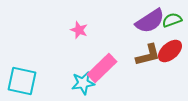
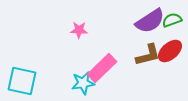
pink star: rotated 18 degrees counterclockwise
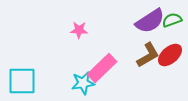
red ellipse: moved 4 px down
brown L-shape: rotated 16 degrees counterclockwise
cyan square: rotated 12 degrees counterclockwise
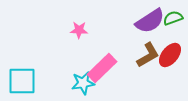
green semicircle: moved 1 px right, 2 px up
red ellipse: rotated 10 degrees counterclockwise
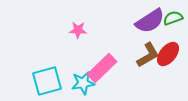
pink star: moved 1 px left
red ellipse: moved 2 px left, 1 px up
cyan square: moved 25 px right; rotated 16 degrees counterclockwise
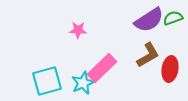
purple semicircle: moved 1 px left, 1 px up
red ellipse: moved 2 px right, 15 px down; rotated 30 degrees counterclockwise
cyan star: rotated 15 degrees counterclockwise
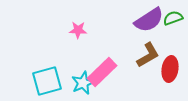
pink rectangle: moved 4 px down
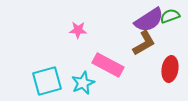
green semicircle: moved 3 px left, 2 px up
brown L-shape: moved 4 px left, 12 px up
pink rectangle: moved 6 px right, 7 px up; rotated 72 degrees clockwise
